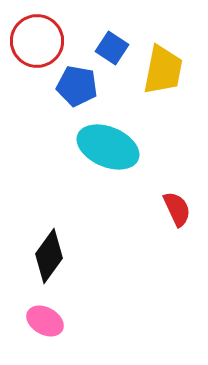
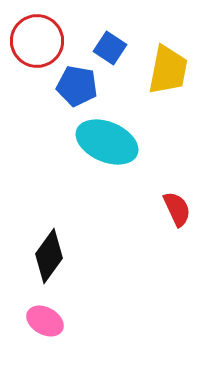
blue square: moved 2 px left
yellow trapezoid: moved 5 px right
cyan ellipse: moved 1 px left, 5 px up
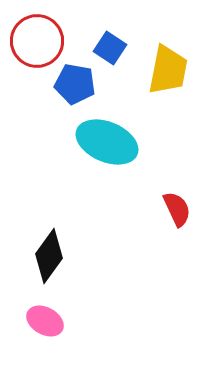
blue pentagon: moved 2 px left, 2 px up
